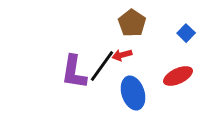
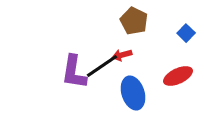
brown pentagon: moved 2 px right, 2 px up; rotated 8 degrees counterclockwise
black line: rotated 20 degrees clockwise
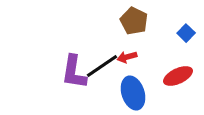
red arrow: moved 5 px right, 2 px down
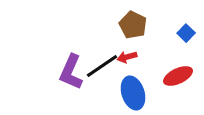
brown pentagon: moved 1 px left, 4 px down
purple L-shape: moved 3 px left; rotated 15 degrees clockwise
